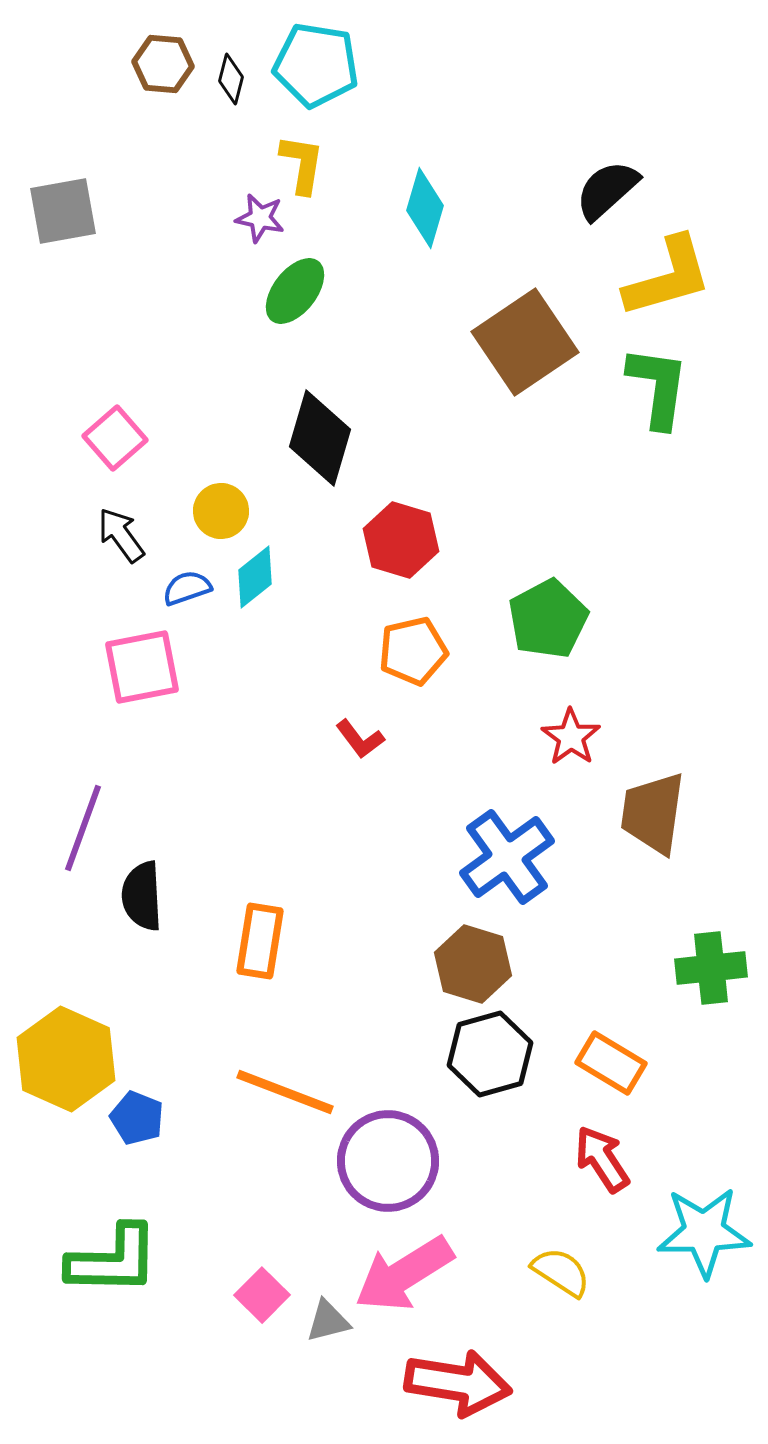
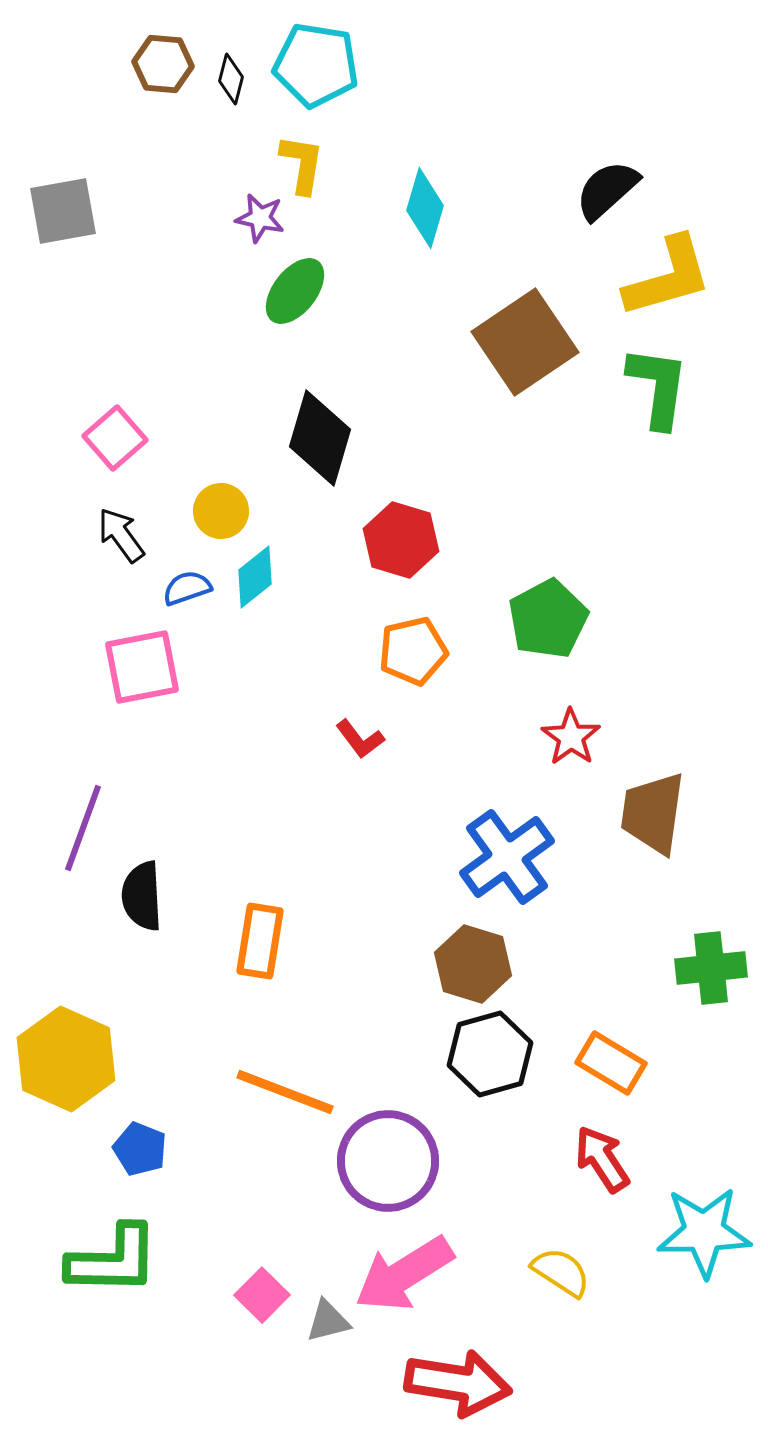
blue pentagon at (137, 1118): moved 3 px right, 31 px down
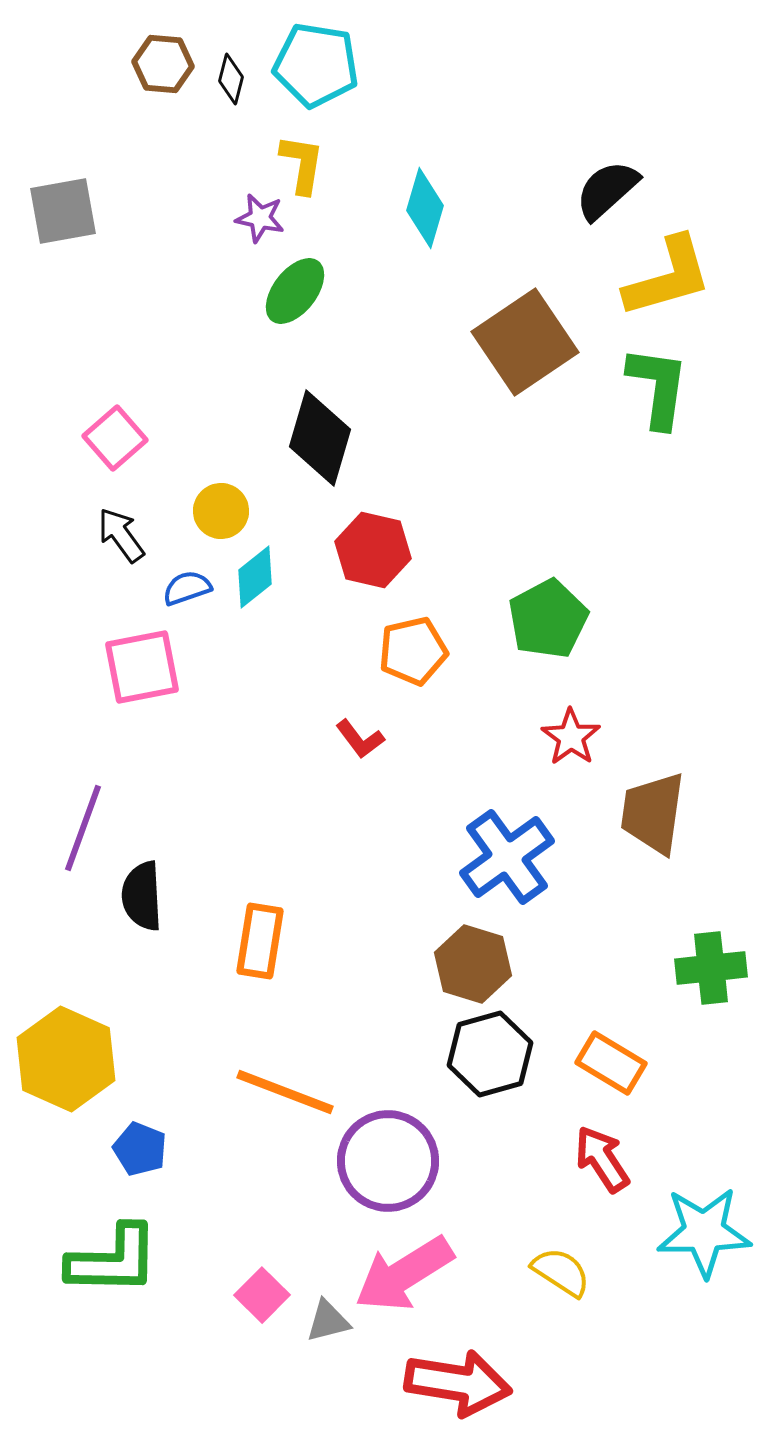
red hexagon at (401, 540): moved 28 px left, 10 px down; rotated 4 degrees counterclockwise
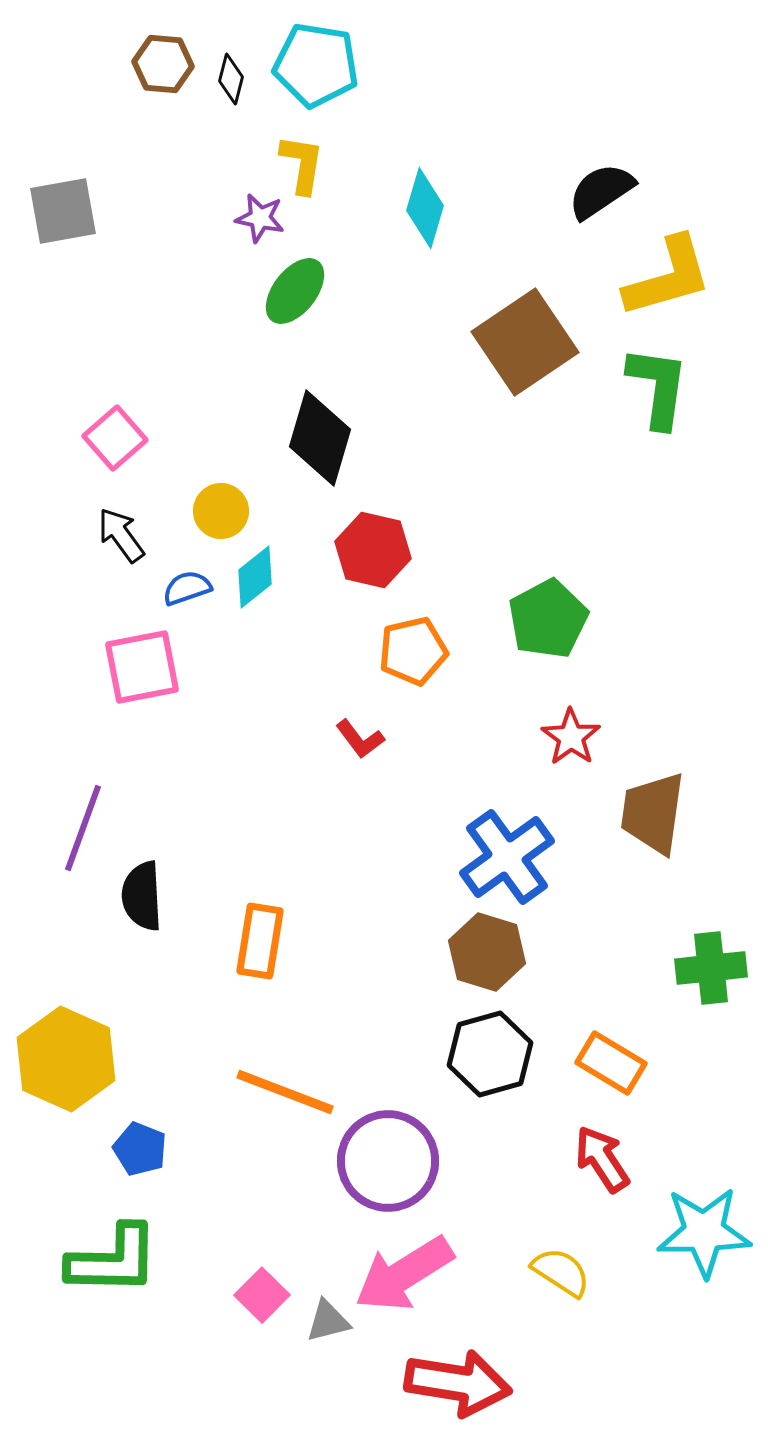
black semicircle at (607, 190): moved 6 px left, 1 px down; rotated 8 degrees clockwise
brown hexagon at (473, 964): moved 14 px right, 12 px up
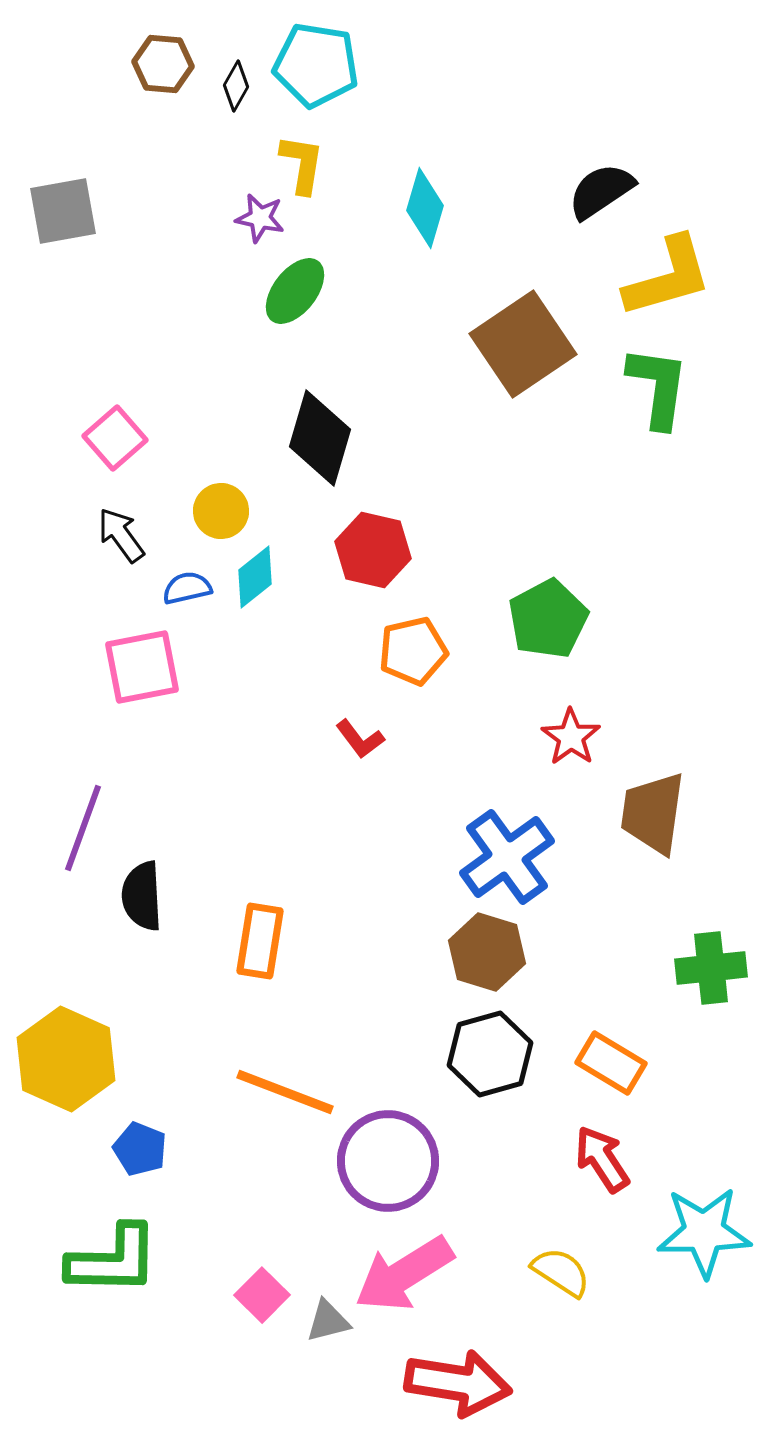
black diamond at (231, 79): moved 5 px right, 7 px down; rotated 15 degrees clockwise
brown square at (525, 342): moved 2 px left, 2 px down
blue semicircle at (187, 588): rotated 6 degrees clockwise
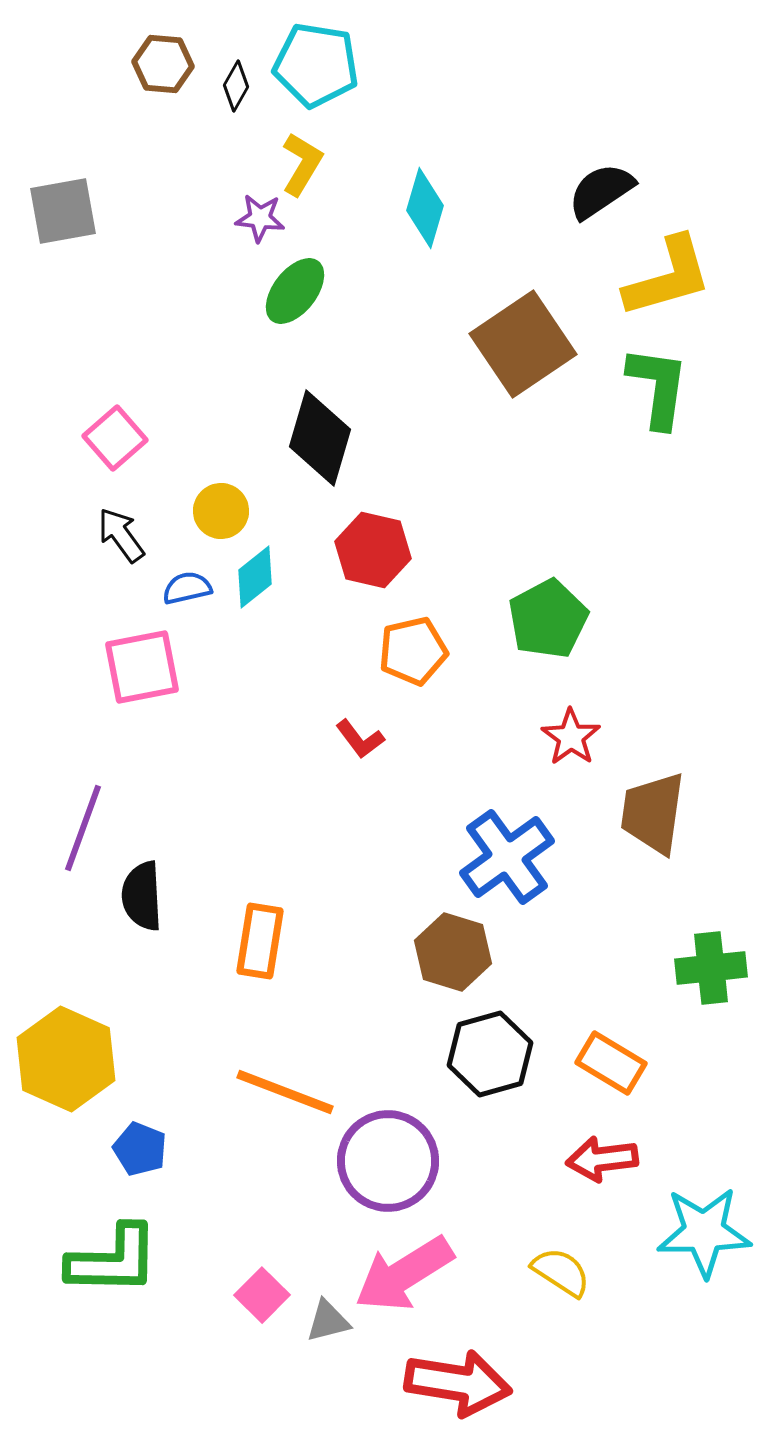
yellow L-shape at (302, 164): rotated 22 degrees clockwise
purple star at (260, 218): rotated 6 degrees counterclockwise
brown hexagon at (487, 952): moved 34 px left
red arrow at (602, 1159): rotated 64 degrees counterclockwise
